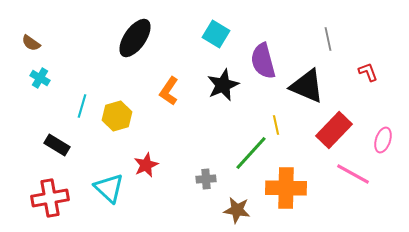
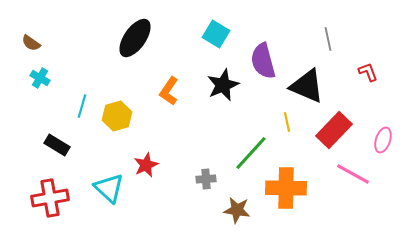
yellow line: moved 11 px right, 3 px up
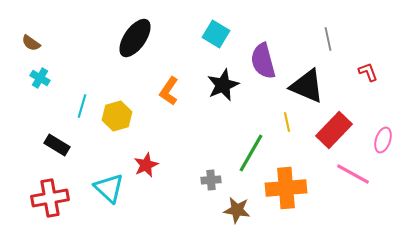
green line: rotated 12 degrees counterclockwise
gray cross: moved 5 px right, 1 px down
orange cross: rotated 6 degrees counterclockwise
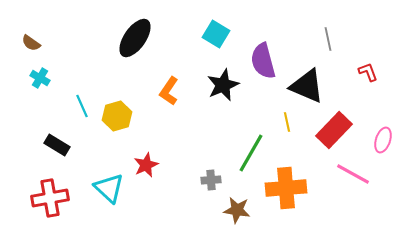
cyan line: rotated 40 degrees counterclockwise
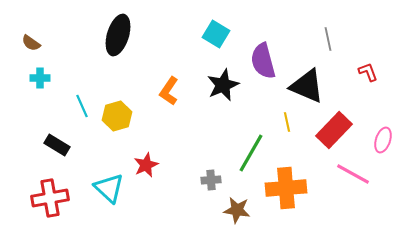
black ellipse: moved 17 px left, 3 px up; rotated 18 degrees counterclockwise
cyan cross: rotated 30 degrees counterclockwise
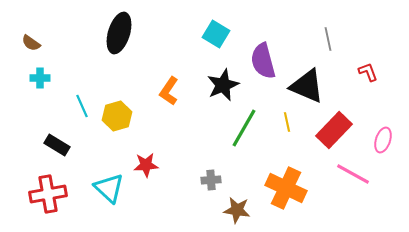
black ellipse: moved 1 px right, 2 px up
green line: moved 7 px left, 25 px up
red star: rotated 20 degrees clockwise
orange cross: rotated 30 degrees clockwise
red cross: moved 2 px left, 4 px up
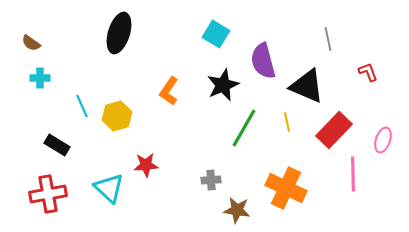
pink line: rotated 60 degrees clockwise
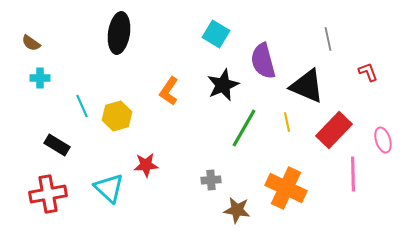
black ellipse: rotated 9 degrees counterclockwise
pink ellipse: rotated 35 degrees counterclockwise
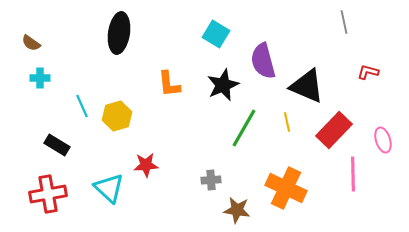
gray line: moved 16 px right, 17 px up
red L-shape: rotated 55 degrees counterclockwise
orange L-shape: moved 7 px up; rotated 40 degrees counterclockwise
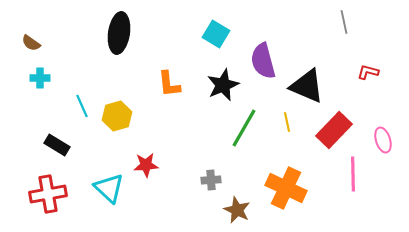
brown star: rotated 16 degrees clockwise
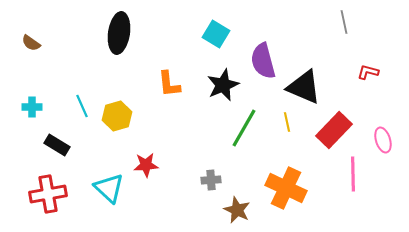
cyan cross: moved 8 px left, 29 px down
black triangle: moved 3 px left, 1 px down
